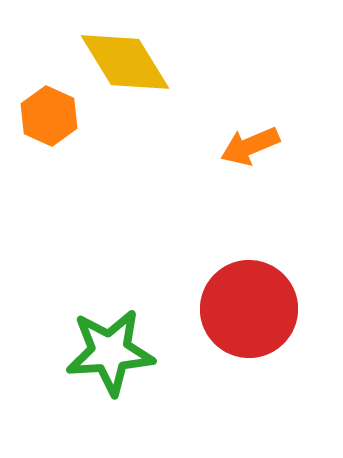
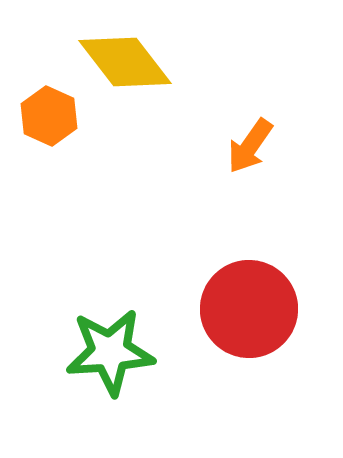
yellow diamond: rotated 6 degrees counterclockwise
orange arrow: rotated 32 degrees counterclockwise
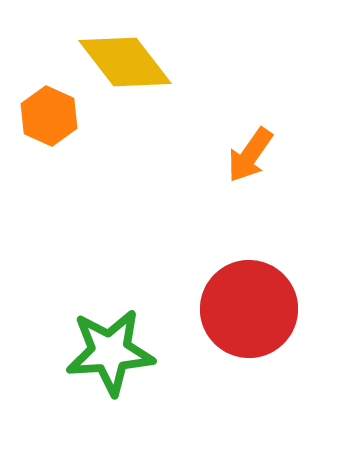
orange arrow: moved 9 px down
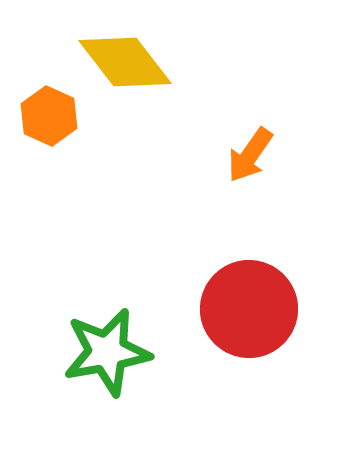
green star: moved 3 px left; rotated 6 degrees counterclockwise
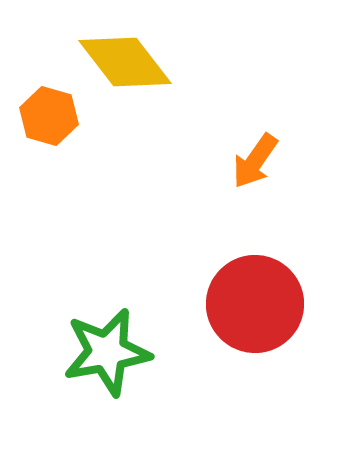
orange hexagon: rotated 8 degrees counterclockwise
orange arrow: moved 5 px right, 6 px down
red circle: moved 6 px right, 5 px up
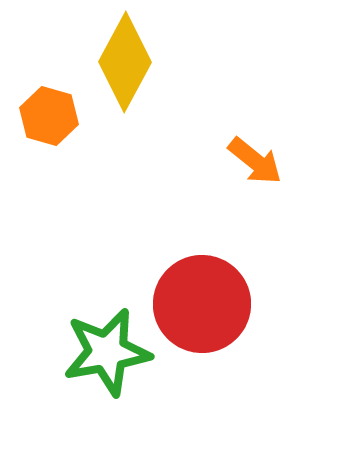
yellow diamond: rotated 66 degrees clockwise
orange arrow: rotated 86 degrees counterclockwise
red circle: moved 53 px left
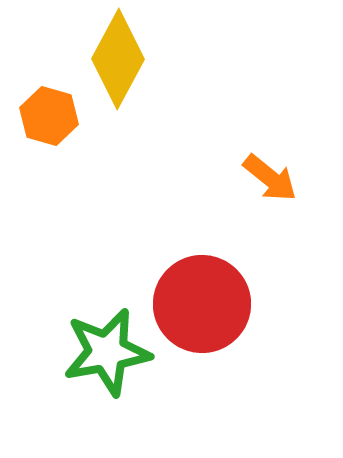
yellow diamond: moved 7 px left, 3 px up
orange arrow: moved 15 px right, 17 px down
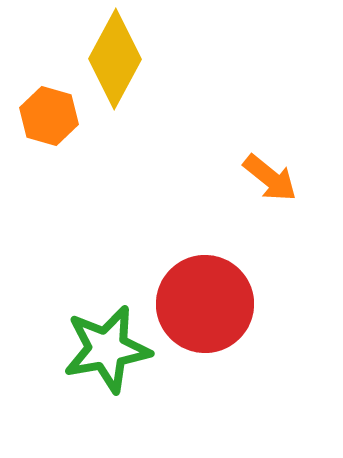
yellow diamond: moved 3 px left
red circle: moved 3 px right
green star: moved 3 px up
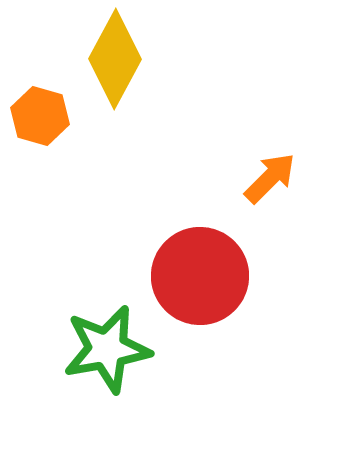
orange hexagon: moved 9 px left
orange arrow: rotated 84 degrees counterclockwise
red circle: moved 5 px left, 28 px up
